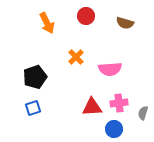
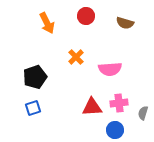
blue circle: moved 1 px right, 1 px down
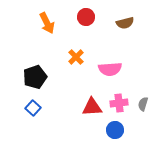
red circle: moved 1 px down
brown semicircle: rotated 30 degrees counterclockwise
blue square: rotated 28 degrees counterclockwise
gray semicircle: moved 9 px up
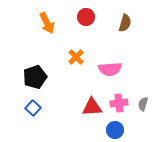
brown semicircle: rotated 60 degrees counterclockwise
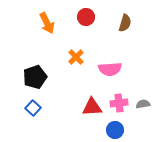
gray semicircle: rotated 64 degrees clockwise
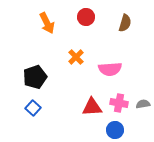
pink cross: rotated 18 degrees clockwise
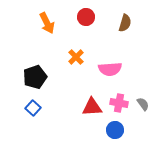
gray semicircle: rotated 64 degrees clockwise
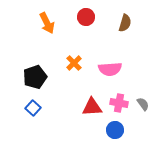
orange cross: moved 2 px left, 6 px down
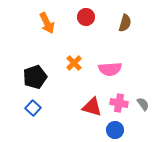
red triangle: rotated 20 degrees clockwise
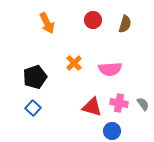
red circle: moved 7 px right, 3 px down
brown semicircle: moved 1 px down
blue circle: moved 3 px left, 1 px down
